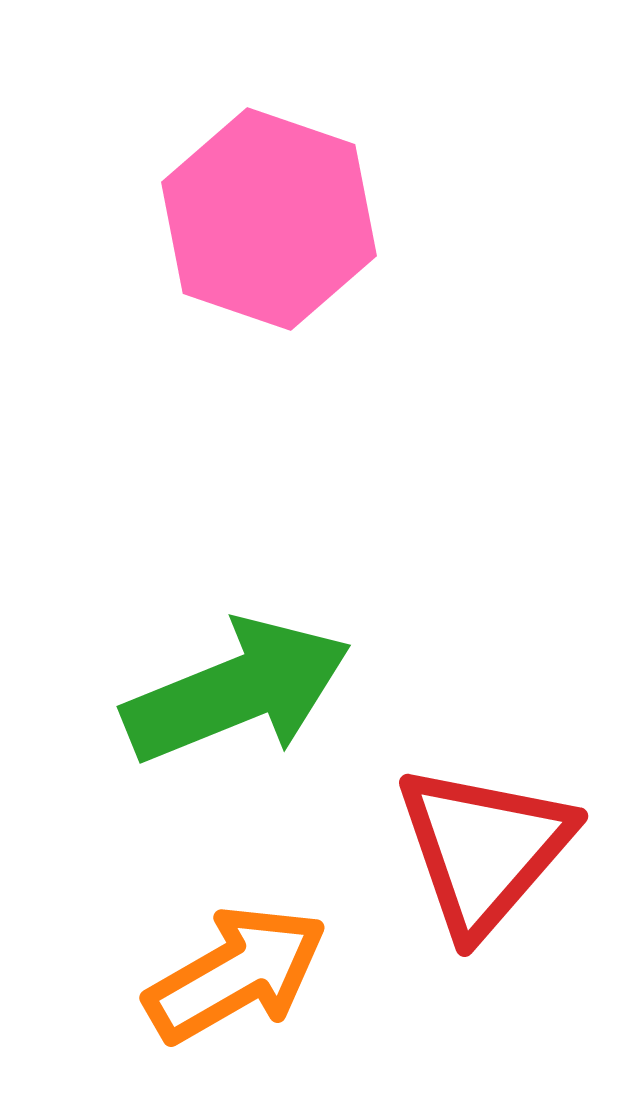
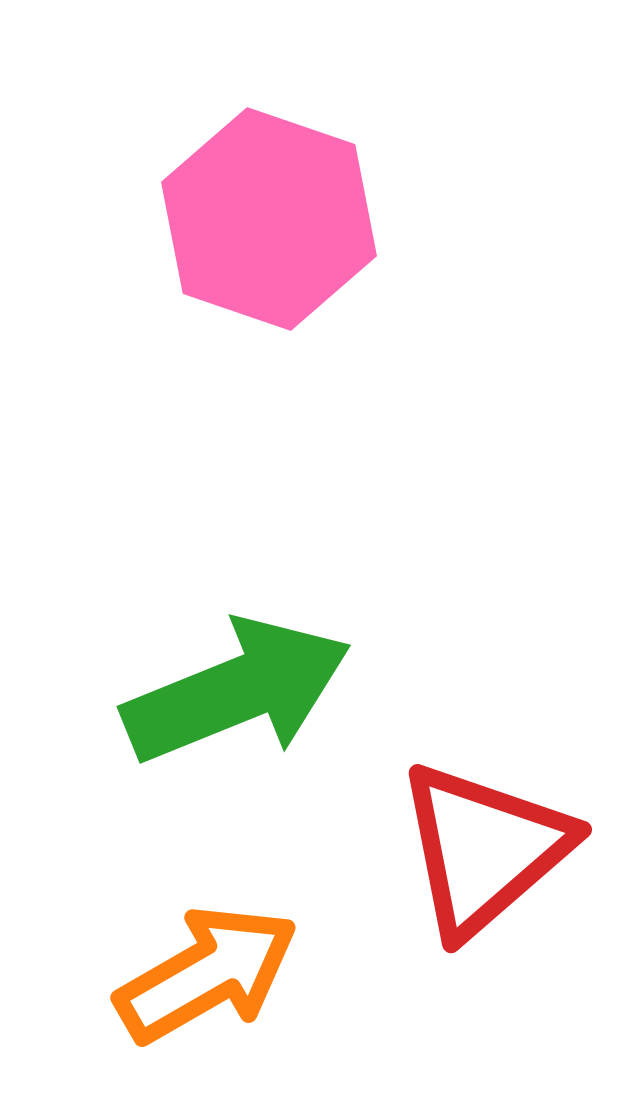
red triangle: rotated 8 degrees clockwise
orange arrow: moved 29 px left
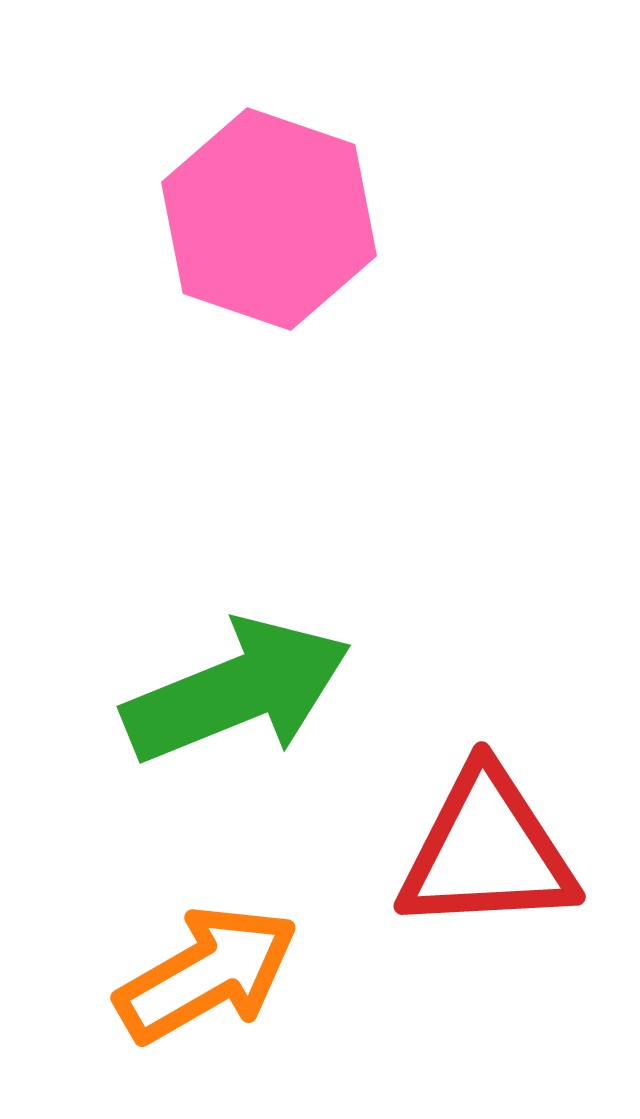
red triangle: moved 3 px right, 2 px down; rotated 38 degrees clockwise
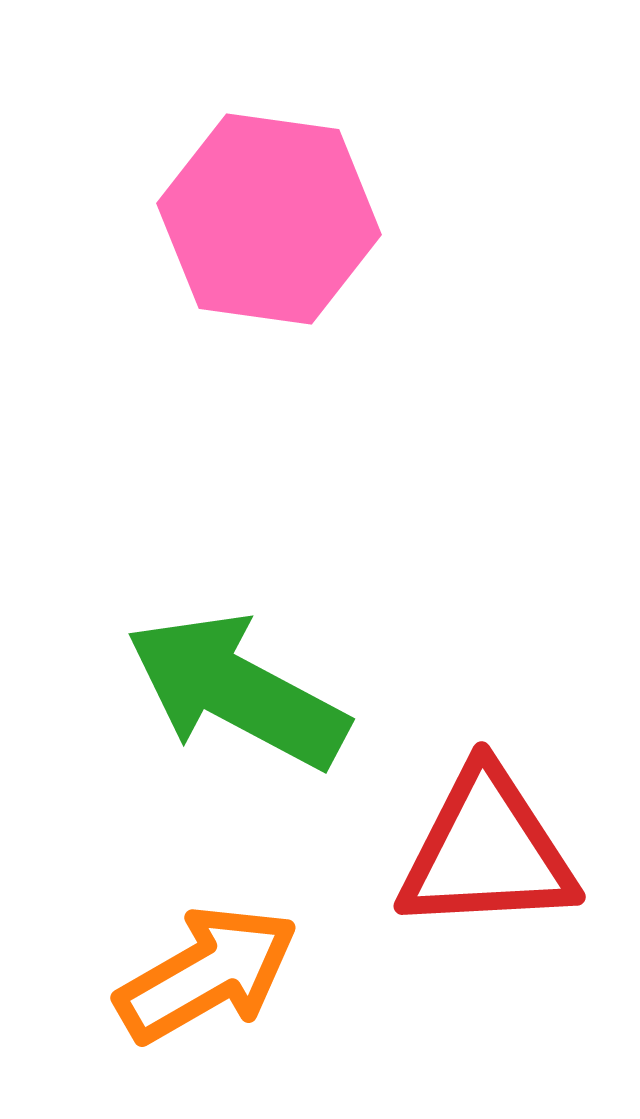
pink hexagon: rotated 11 degrees counterclockwise
green arrow: rotated 130 degrees counterclockwise
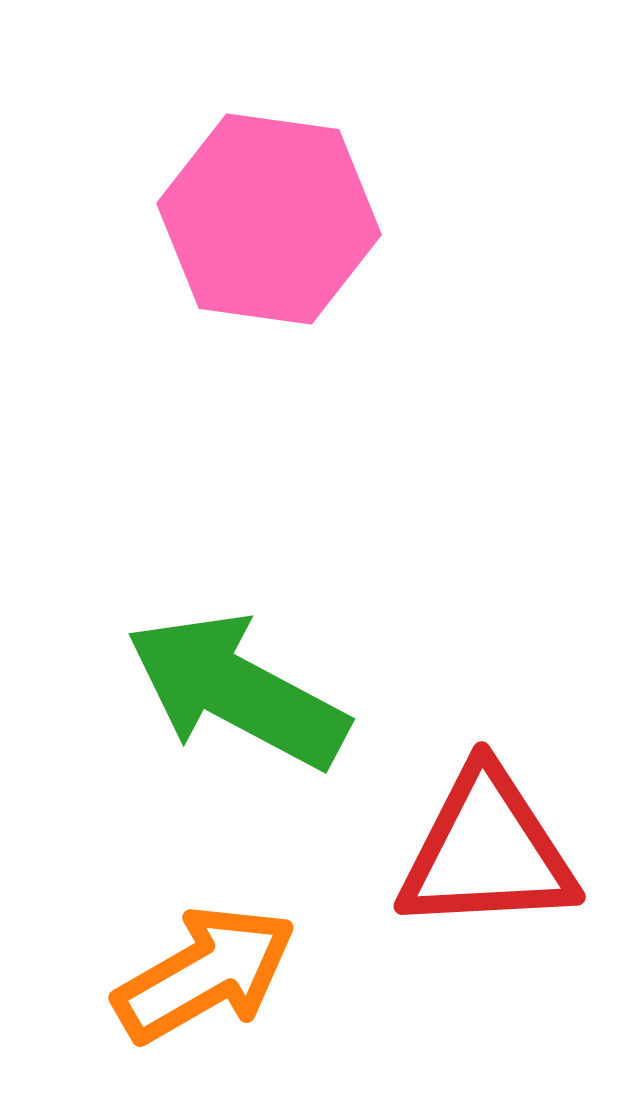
orange arrow: moved 2 px left
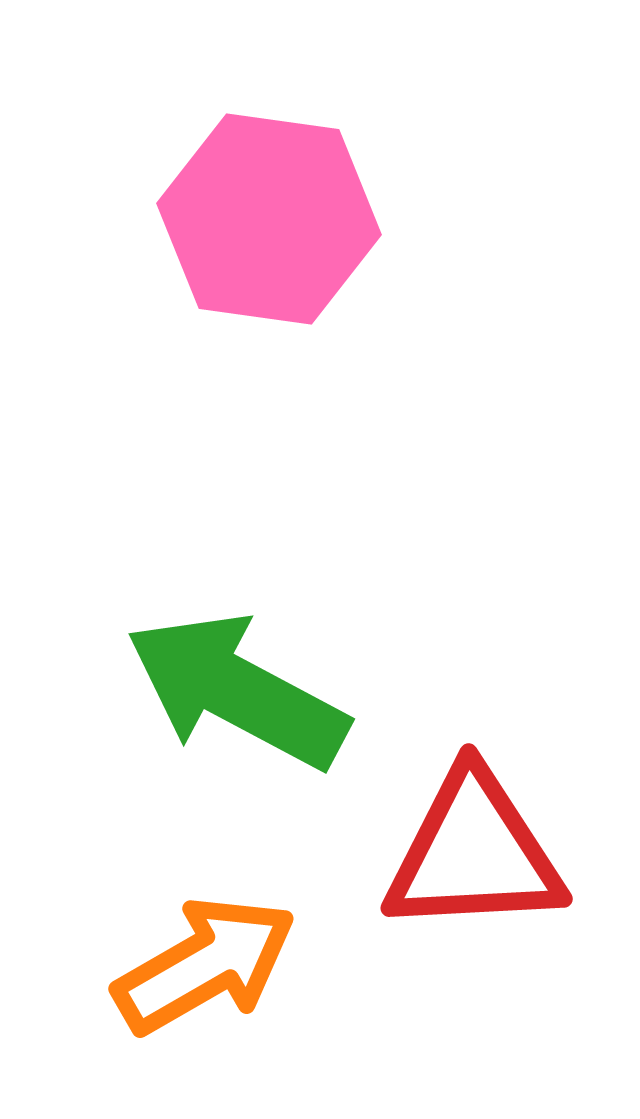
red triangle: moved 13 px left, 2 px down
orange arrow: moved 9 px up
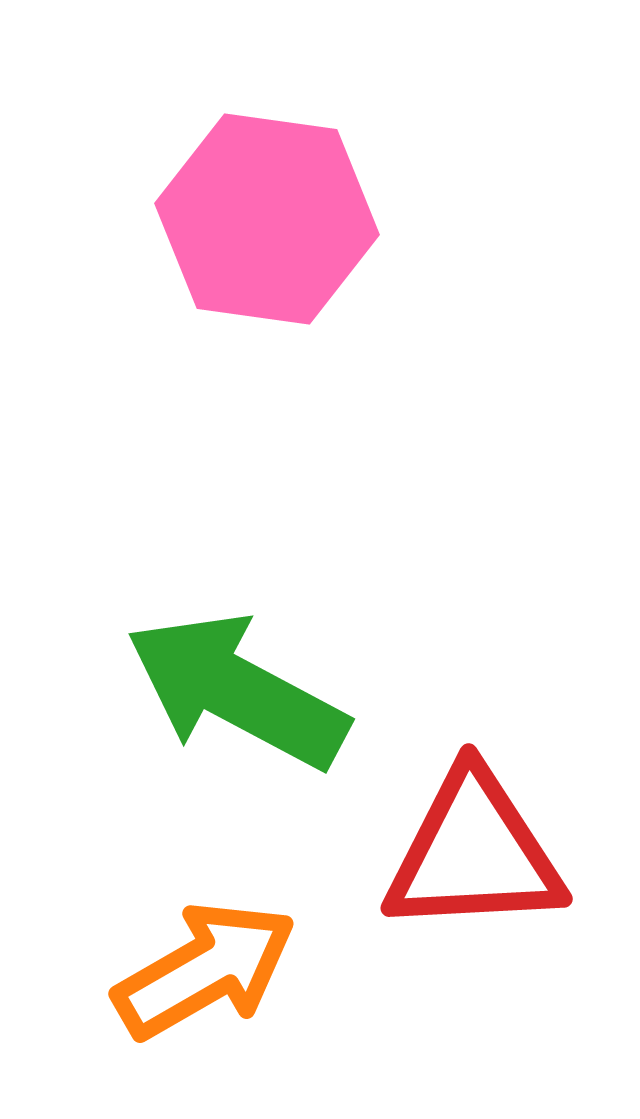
pink hexagon: moved 2 px left
orange arrow: moved 5 px down
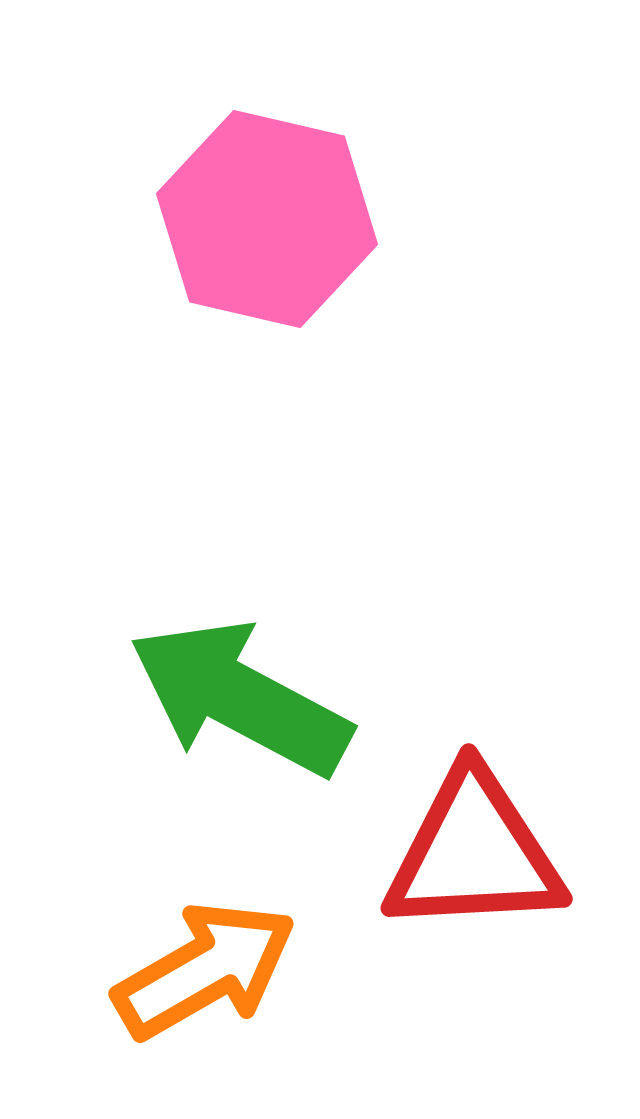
pink hexagon: rotated 5 degrees clockwise
green arrow: moved 3 px right, 7 px down
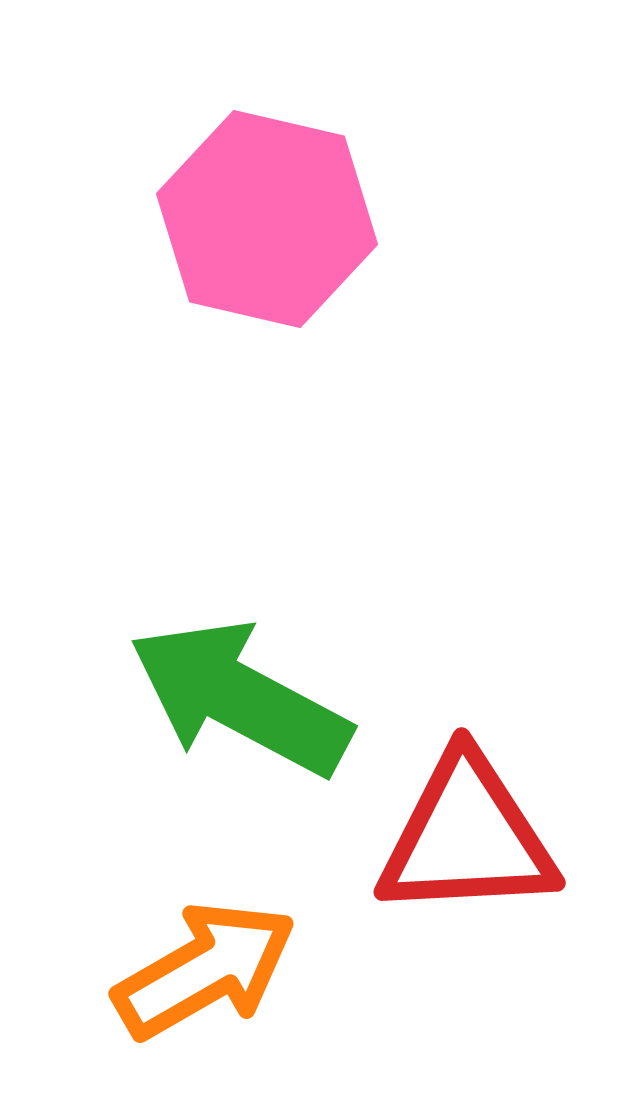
red triangle: moved 7 px left, 16 px up
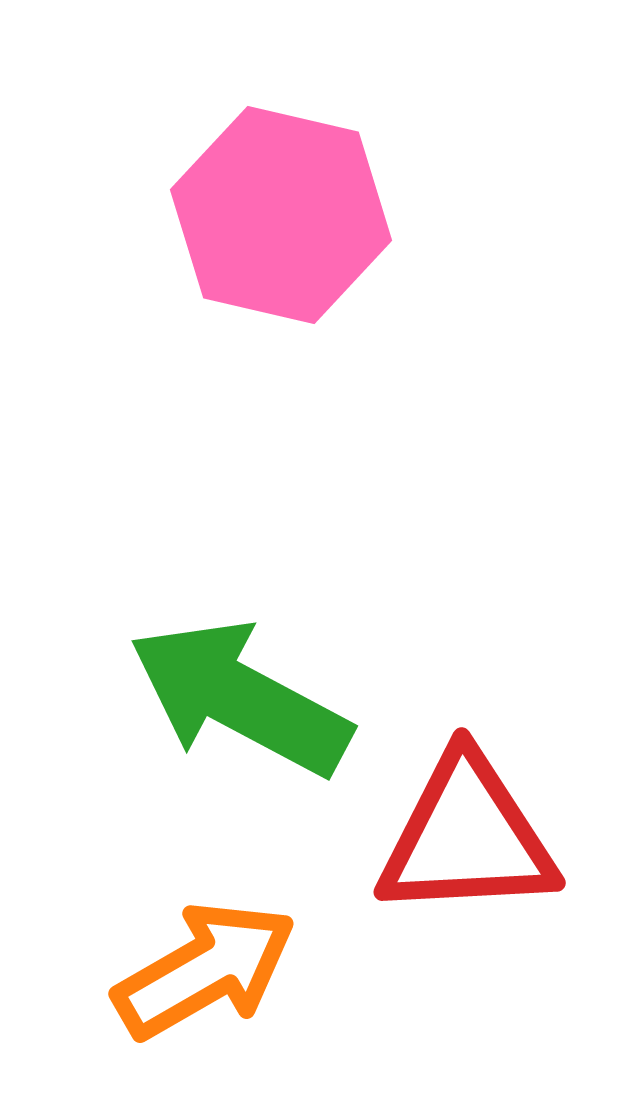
pink hexagon: moved 14 px right, 4 px up
